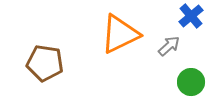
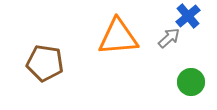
blue cross: moved 3 px left
orange triangle: moved 2 px left, 3 px down; rotated 21 degrees clockwise
gray arrow: moved 8 px up
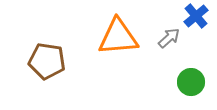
blue cross: moved 8 px right
brown pentagon: moved 2 px right, 2 px up
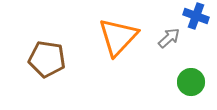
blue cross: rotated 30 degrees counterclockwise
orange triangle: rotated 42 degrees counterclockwise
brown pentagon: moved 2 px up
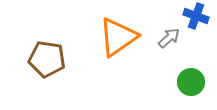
orange triangle: rotated 12 degrees clockwise
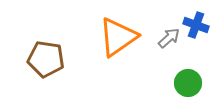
blue cross: moved 9 px down
brown pentagon: moved 1 px left
green circle: moved 3 px left, 1 px down
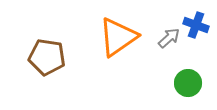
brown pentagon: moved 1 px right, 2 px up
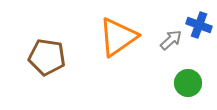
blue cross: moved 3 px right
gray arrow: moved 2 px right, 2 px down
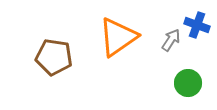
blue cross: moved 2 px left
gray arrow: rotated 15 degrees counterclockwise
brown pentagon: moved 7 px right
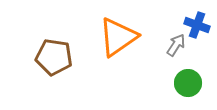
gray arrow: moved 5 px right, 5 px down
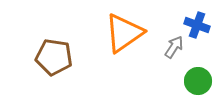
orange triangle: moved 6 px right, 4 px up
gray arrow: moved 2 px left, 2 px down
green circle: moved 10 px right, 2 px up
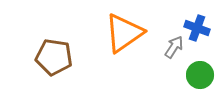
blue cross: moved 3 px down
green circle: moved 2 px right, 6 px up
